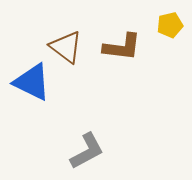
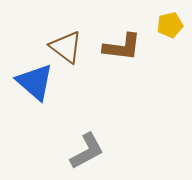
blue triangle: moved 3 px right; rotated 15 degrees clockwise
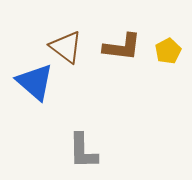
yellow pentagon: moved 2 px left, 26 px down; rotated 15 degrees counterclockwise
gray L-shape: moved 4 px left; rotated 117 degrees clockwise
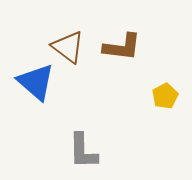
brown triangle: moved 2 px right
yellow pentagon: moved 3 px left, 45 px down
blue triangle: moved 1 px right
